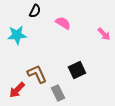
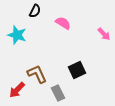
cyan star: rotated 24 degrees clockwise
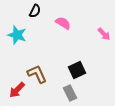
gray rectangle: moved 12 px right
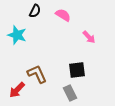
pink semicircle: moved 8 px up
pink arrow: moved 15 px left, 3 px down
black square: rotated 18 degrees clockwise
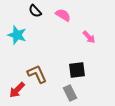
black semicircle: rotated 112 degrees clockwise
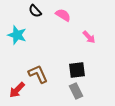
brown L-shape: moved 1 px right
gray rectangle: moved 6 px right, 2 px up
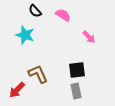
cyan star: moved 8 px right
gray rectangle: rotated 14 degrees clockwise
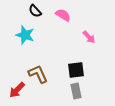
black square: moved 1 px left
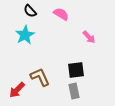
black semicircle: moved 5 px left
pink semicircle: moved 2 px left, 1 px up
cyan star: rotated 24 degrees clockwise
brown L-shape: moved 2 px right, 3 px down
gray rectangle: moved 2 px left
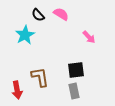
black semicircle: moved 8 px right, 4 px down
brown L-shape: rotated 15 degrees clockwise
red arrow: rotated 54 degrees counterclockwise
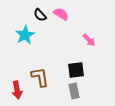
black semicircle: moved 2 px right
pink arrow: moved 3 px down
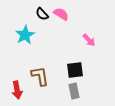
black semicircle: moved 2 px right, 1 px up
black square: moved 1 px left
brown L-shape: moved 1 px up
